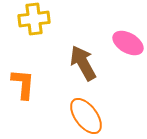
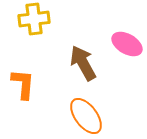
pink ellipse: moved 1 px left, 1 px down
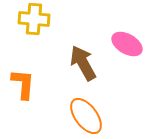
yellow cross: rotated 12 degrees clockwise
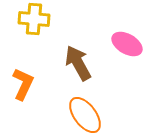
brown arrow: moved 5 px left
orange L-shape: rotated 20 degrees clockwise
orange ellipse: moved 1 px left, 1 px up
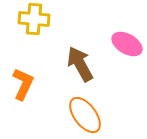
brown arrow: moved 2 px right, 1 px down
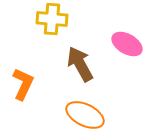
yellow cross: moved 18 px right
orange ellipse: rotated 27 degrees counterclockwise
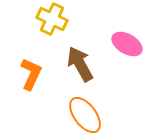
yellow cross: rotated 20 degrees clockwise
orange L-shape: moved 8 px right, 10 px up
orange ellipse: rotated 27 degrees clockwise
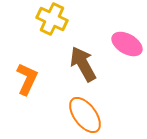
brown arrow: moved 3 px right
orange L-shape: moved 4 px left, 5 px down
